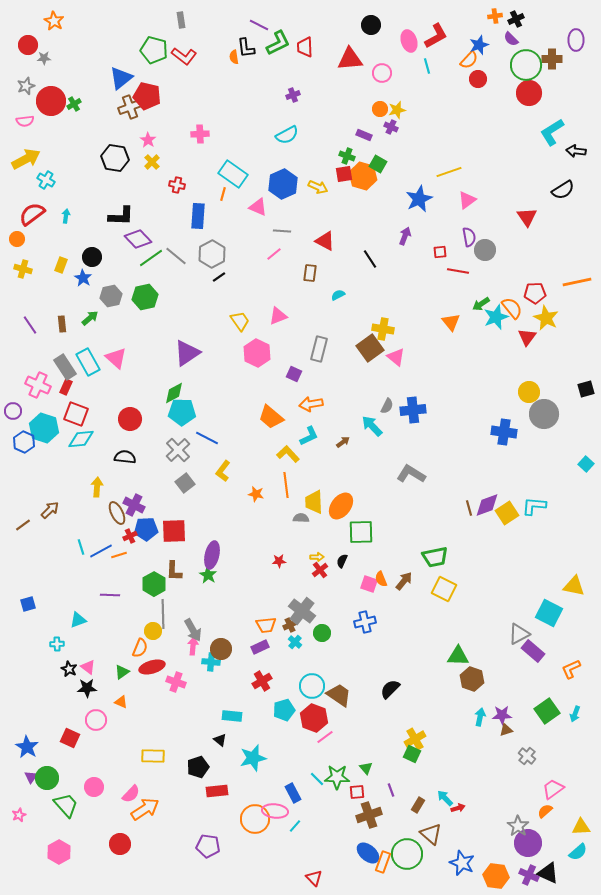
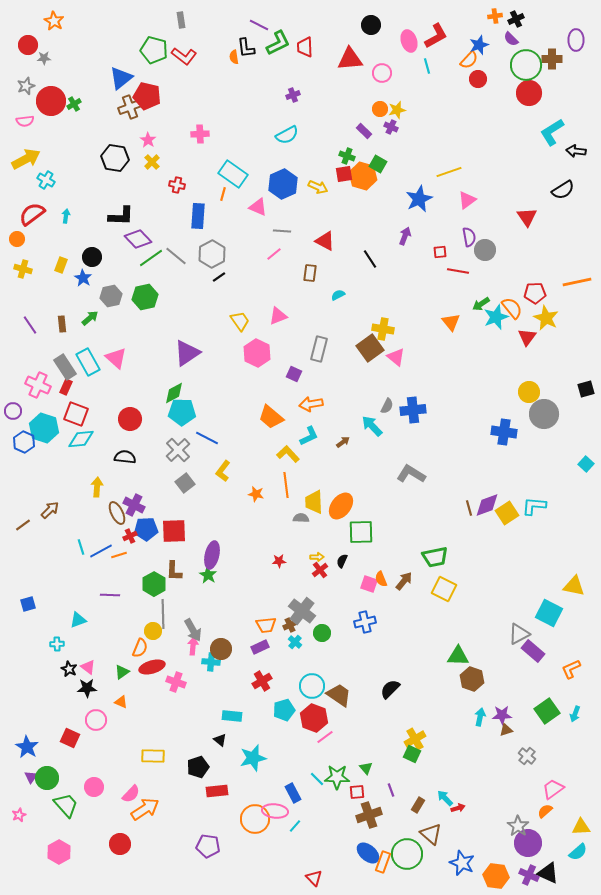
purple rectangle at (364, 135): moved 4 px up; rotated 21 degrees clockwise
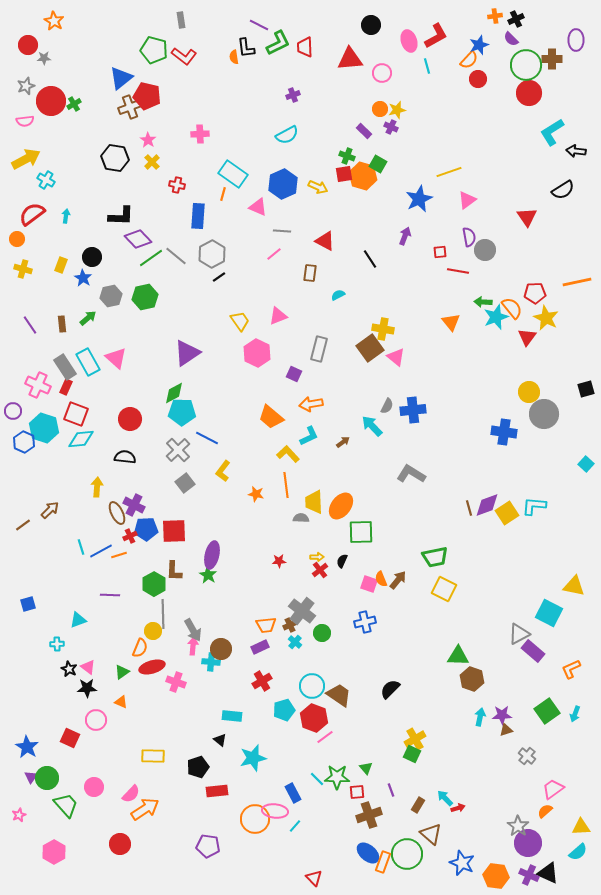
green arrow at (481, 304): moved 2 px right, 2 px up; rotated 36 degrees clockwise
green arrow at (90, 318): moved 2 px left
brown arrow at (404, 581): moved 6 px left, 1 px up
pink hexagon at (59, 852): moved 5 px left
